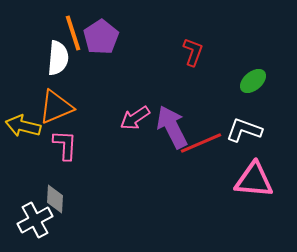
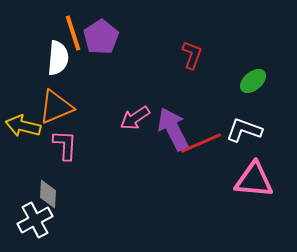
red L-shape: moved 1 px left, 3 px down
purple arrow: moved 1 px right, 2 px down
gray diamond: moved 7 px left, 5 px up
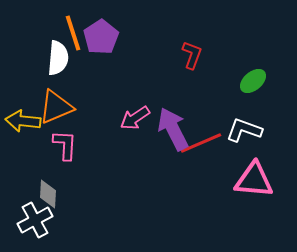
yellow arrow: moved 5 px up; rotated 8 degrees counterclockwise
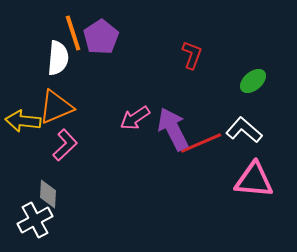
white L-shape: rotated 21 degrees clockwise
pink L-shape: rotated 44 degrees clockwise
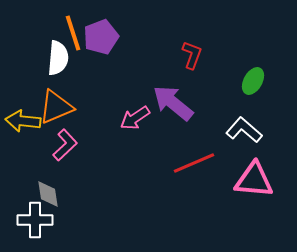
purple pentagon: rotated 12 degrees clockwise
green ellipse: rotated 20 degrees counterclockwise
purple arrow: moved 26 px up; rotated 24 degrees counterclockwise
red line: moved 7 px left, 20 px down
gray diamond: rotated 12 degrees counterclockwise
white cross: rotated 28 degrees clockwise
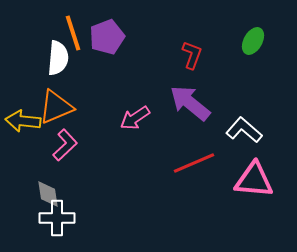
purple pentagon: moved 6 px right
green ellipse: moved 40 px up
purple arrow: moved 17 px right
white cross: moved 22 px right, 2 px up
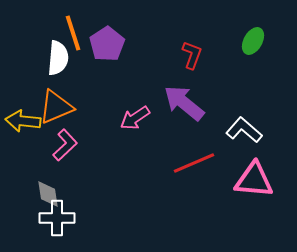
purple pentagon: moved 7 px down; rotated 12 degrees counterclockwise
purple arrow: moved 6 px left
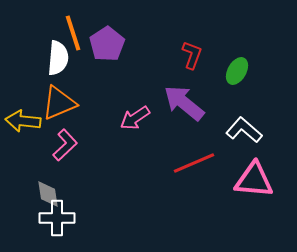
green ellipse: moved 16 px left, 30 px down
orange triangle: moved 3 px right, 4 px up
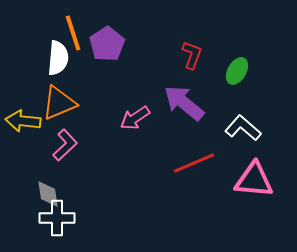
white L-shape: moved 1 px left, 2 px up
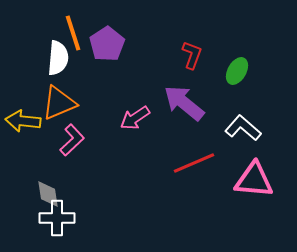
pink L-shape: moved 7 px right, 5 px up
